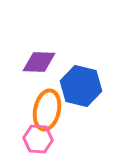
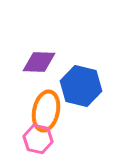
orange ellipse: moved 1 px left, 1 px down
pink hexagon: rotated 8 degrees clockwise
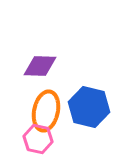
purple diamond: moved 1 px right, 4 px down
blue hexagon: moved 8 px right, 21 px down
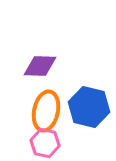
pink hexagon: moved 7 px right, 4 px down
